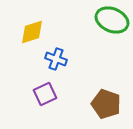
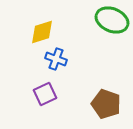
yellow diamond: moved 10 px right
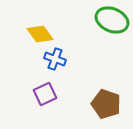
yellow diamond: moved 2 px left, 2 px down; rotated 72 degrees clockwise
blue cross: moved 1 px left
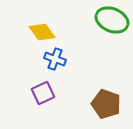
yellow diamond: moved 2 px right, 2 px up
purple square: moved 2 px left, 1 px up
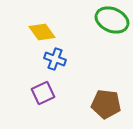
brown pentagon: rotated 12 degrees counterclockwise
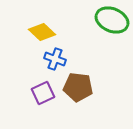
yellow diamond: rotated 12 degrees counterclockwise
brown pentagon: moved 28 px left, 17 px up
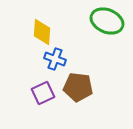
green ellipse: moved 5 px left, 1 px down
yellow diamond: rotated 52 degrees clockwise
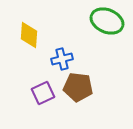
yellow diamond: moved 13 px left, 3 px down
blue cross: moved 7 px right; rotated 35 degrees counterclockwise
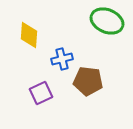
brown pentagon: moved 10 px right, 6 px up
purple square: moved 2 px left
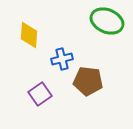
purple square: moved 1 px left, 1 px down; rotated 10 degrees counterclockwise
